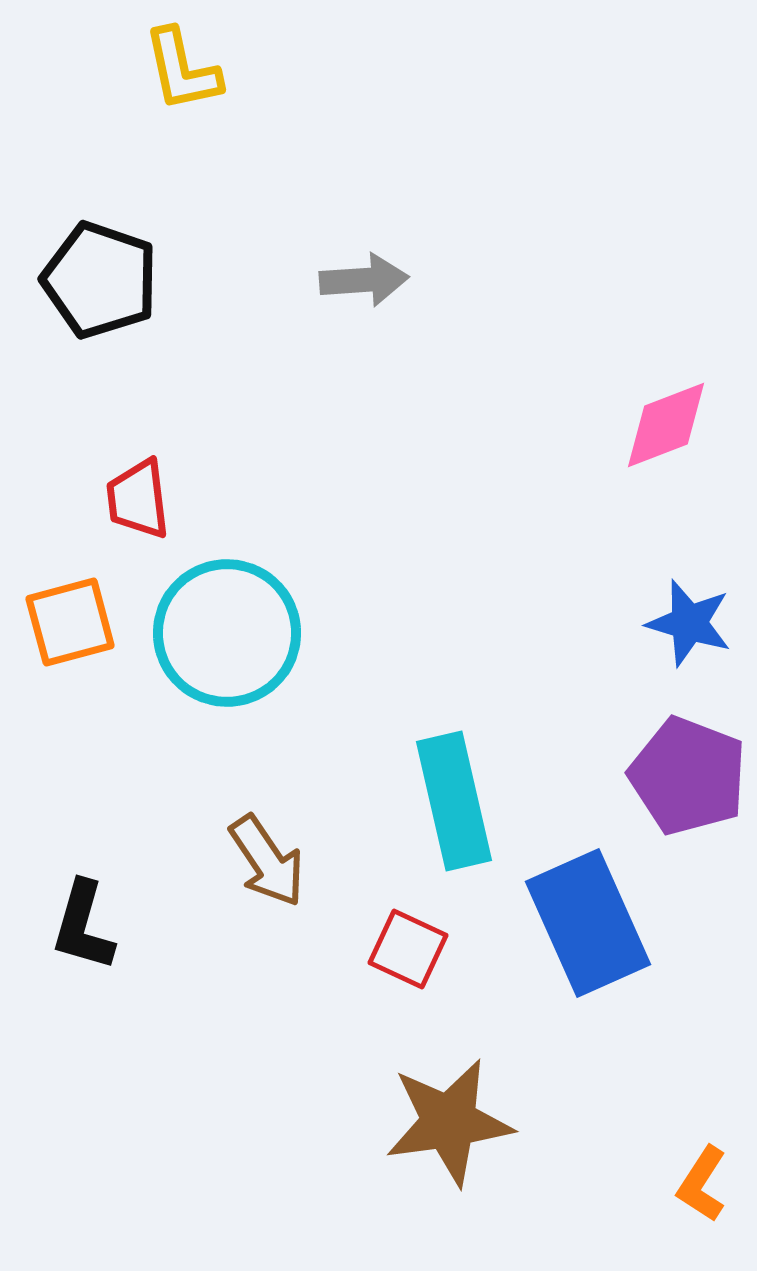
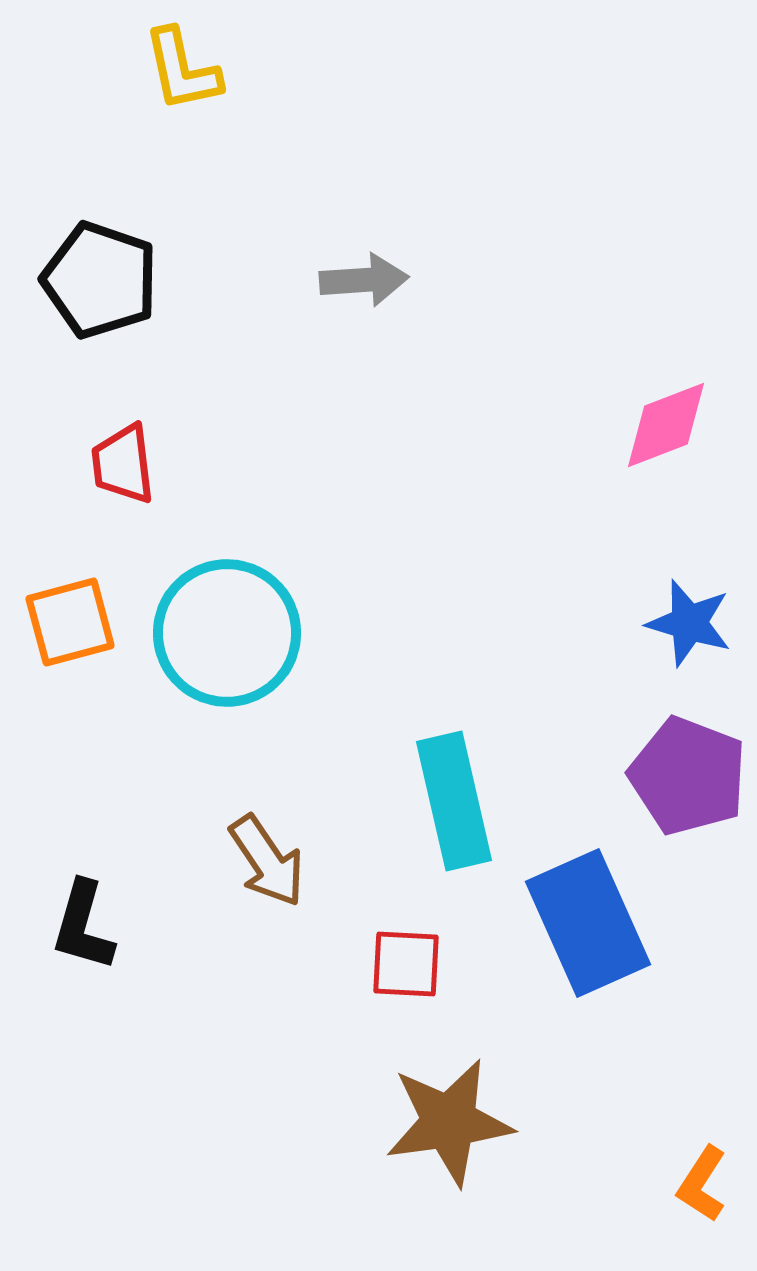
red trapezoid: moved 15 px left, 35 px up
red square: moved 2 px left, 15 px down; rotated 22 degrees counterclockwise
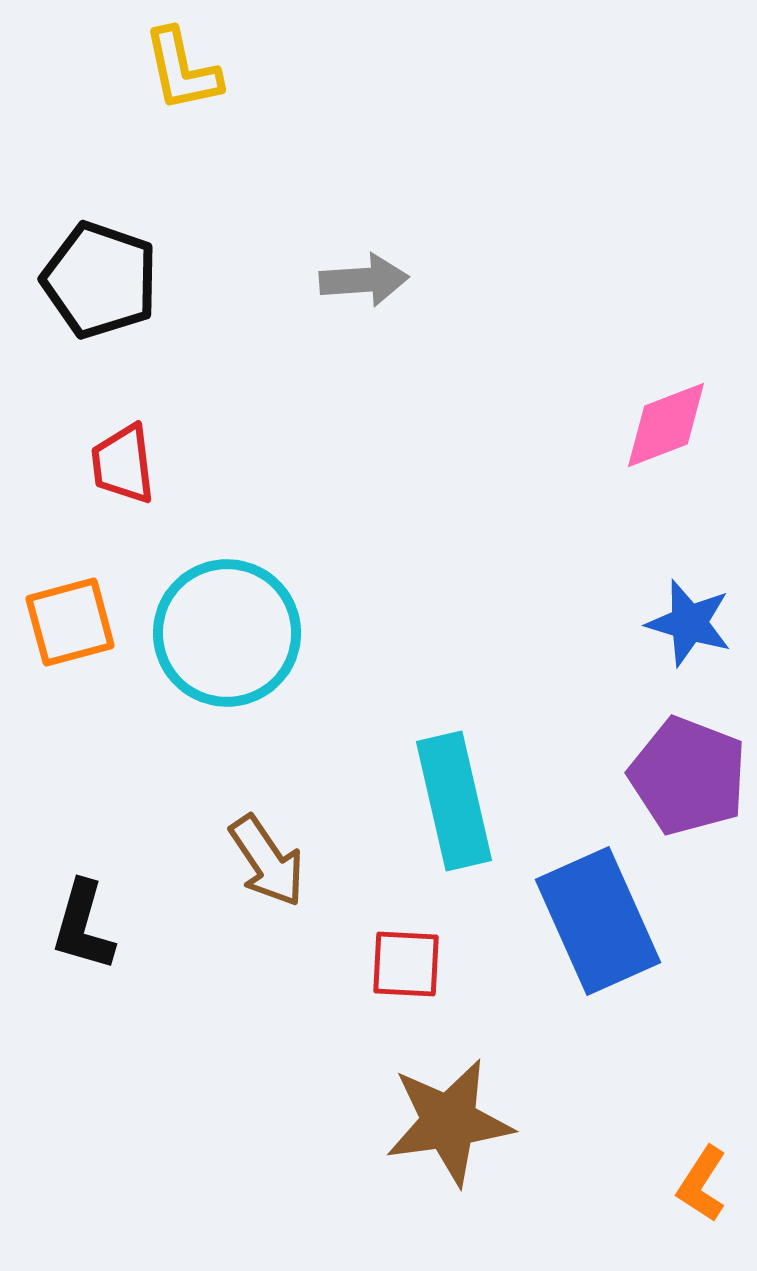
blue rectangle: moved 10 px right, 2 px up
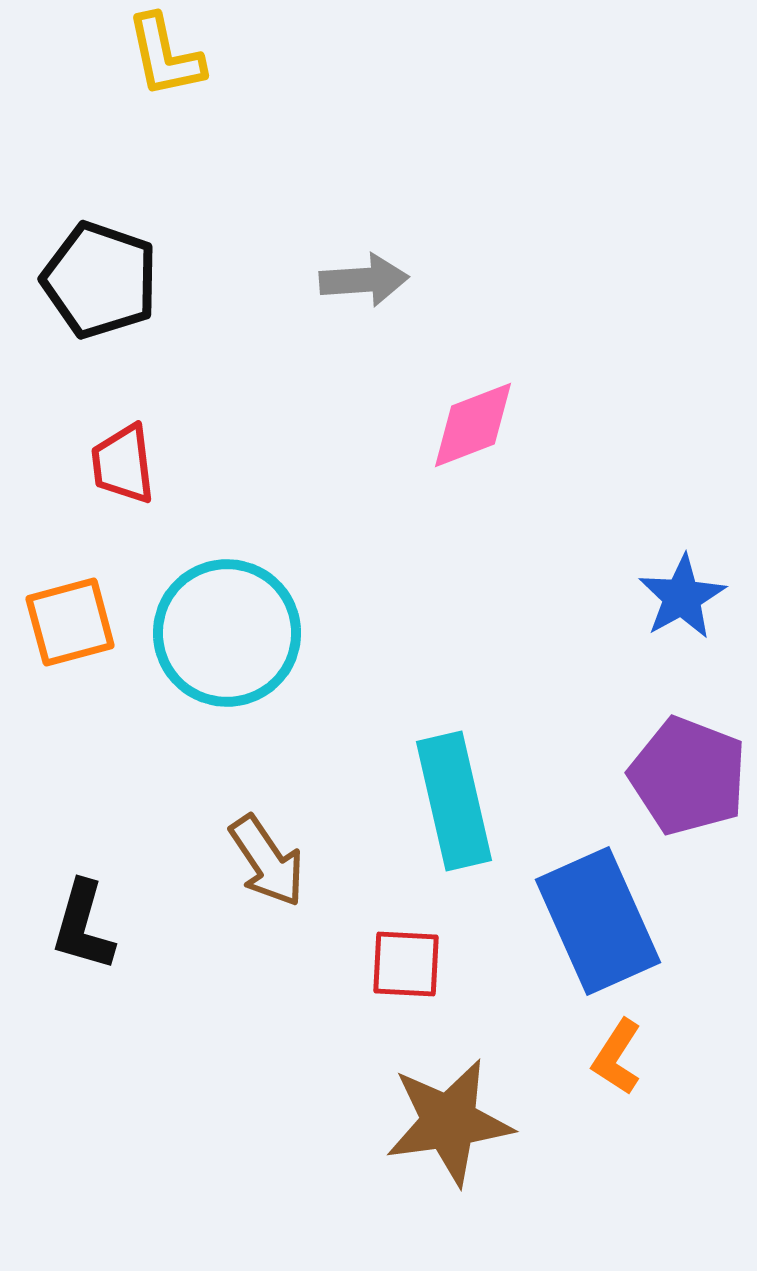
yellow L-shape: moved 17 px left, 14 px up
pink diamond: moved 193 px left
blue star: moved 7 px left, 26 px up; rotated 26 degrees clockwise
orange L-shape: moved 85 px left, 127 px up
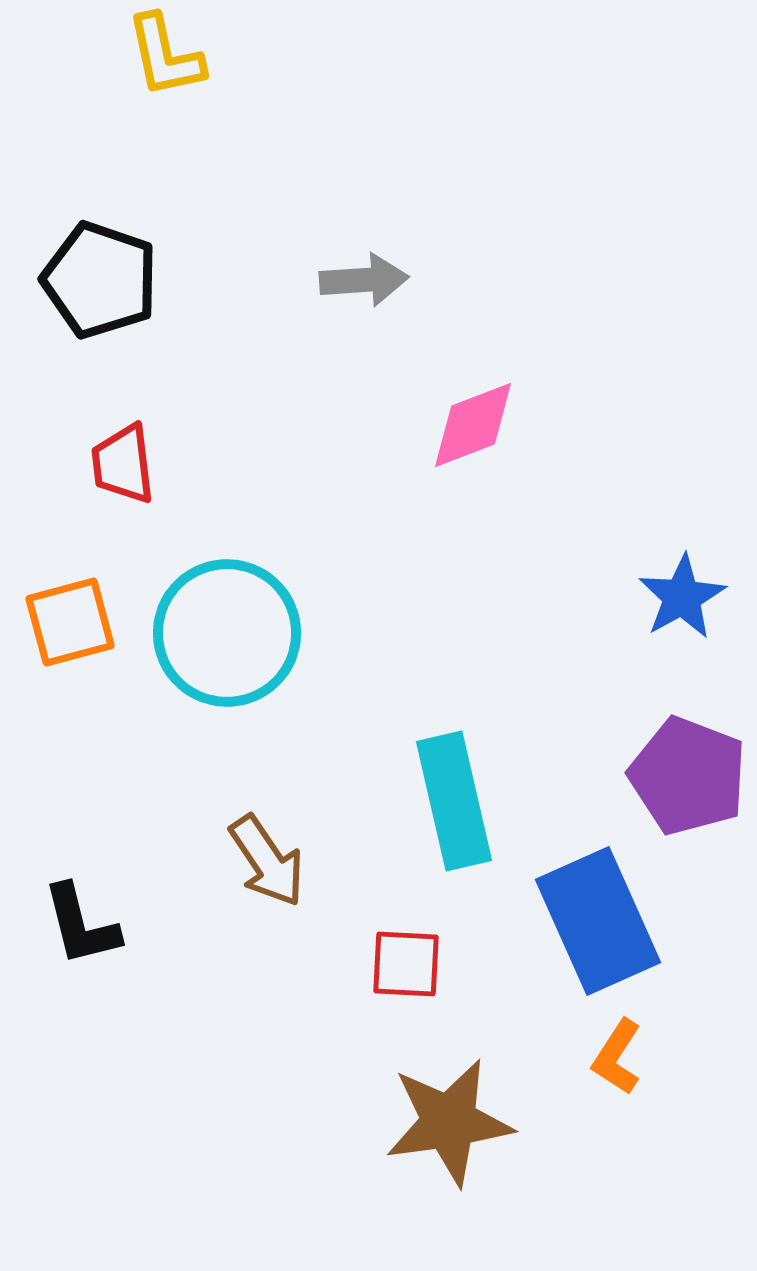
black L-shape: moved 2 px left, 1 px up; rotated 30 degrees counterclockwise
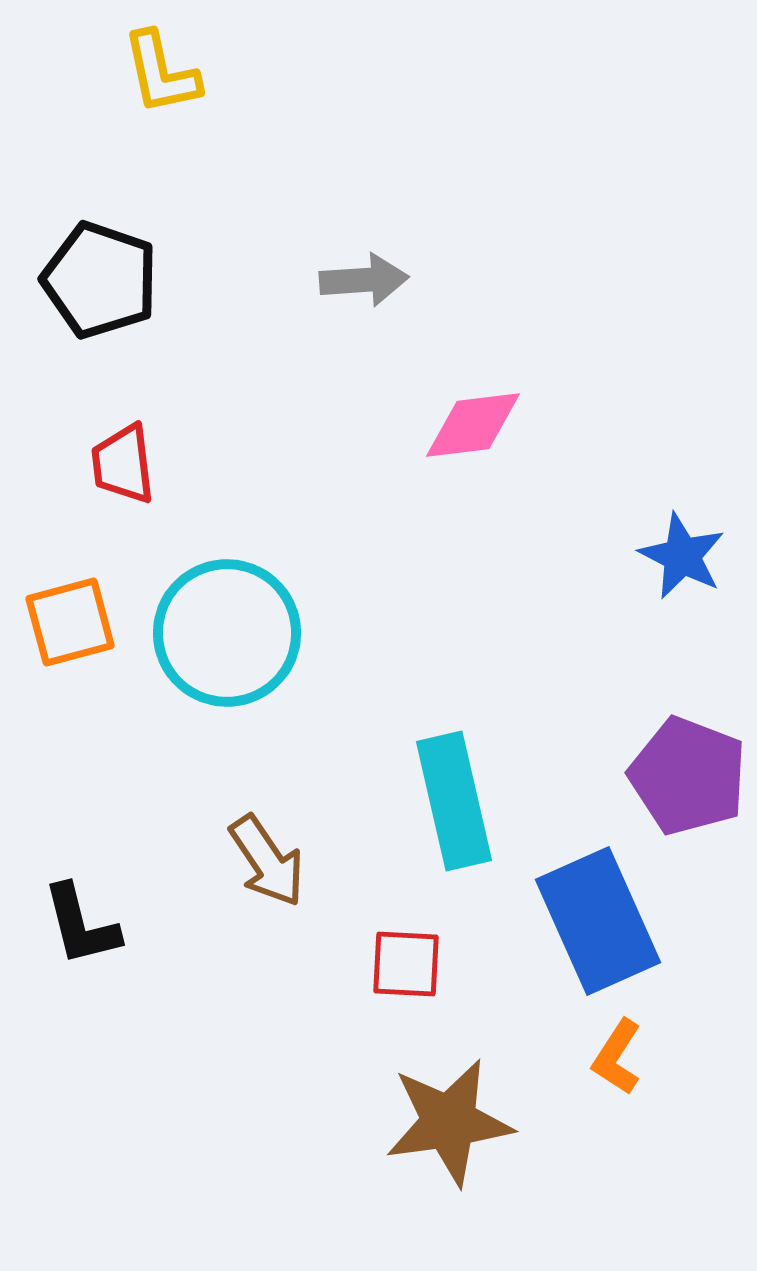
yellow L-shape: moved 4 px left, 17 px down
pink diamond: rotated 14 degrees clockwise
blue star: moved 41 px up; rotated 16 degrees counterclockwise
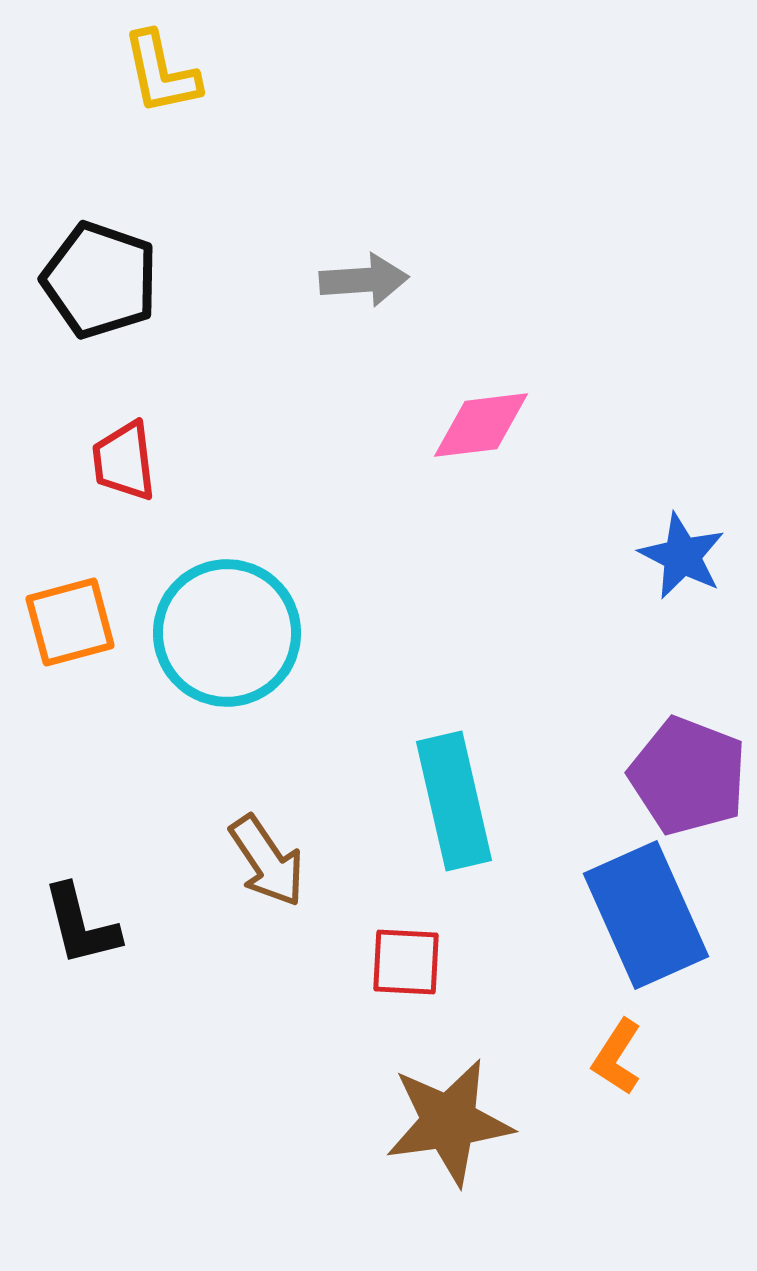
pink diamond: moved 8 px right
red trapezoid: moved 1 px right, 3 px up
blue rectangle: moved 48 px right, 6 px up
red square: moved 2 px up
